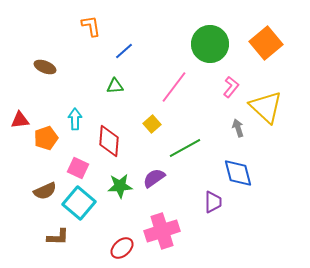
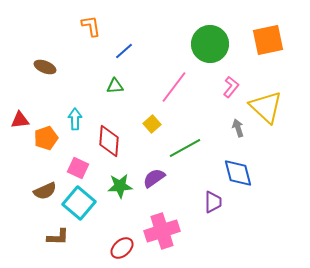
orange square: moved 2 px right, 3 px up; rotated 28 degrees clockwise
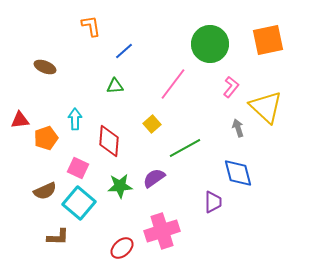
pink line: moved 1 px left, 3 px up
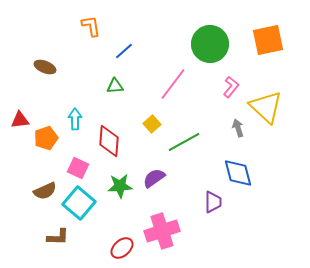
green line: moved 1 px left, 6 px up
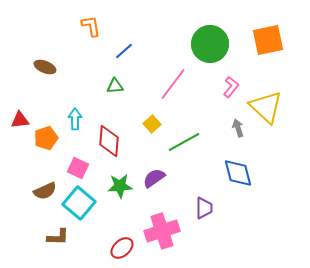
purple trapezoid: moved 9 px left, 6 px down
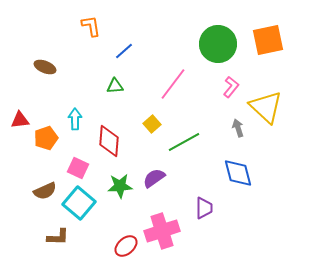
green circle: moved 8 px right
red ellipse: moved 4 px right, 2 px up
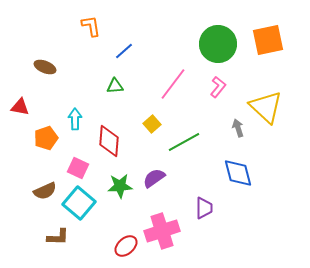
pink L-shape: moved 13 px left
red triangle: moved 13 px up; rotated 18 degrees clockwise
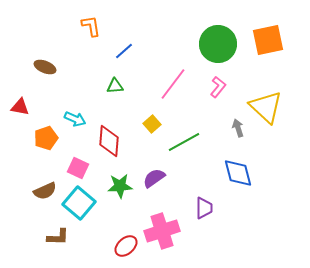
cyan arrow: rotated 115 degrees clockwise
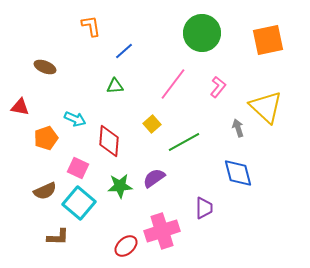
green circle: moved 16 px left, 11 px up
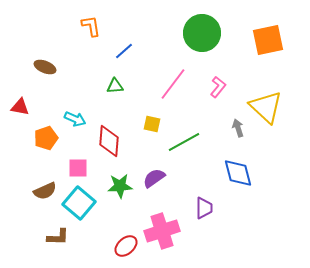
yellow square: rotated 36 degrees counterclockwise
pink square: rotated 25 degrees counterclockwise
